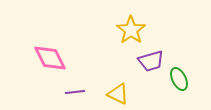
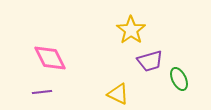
purple trapezoid: moved 1 px left
purple line: moved 33 px left
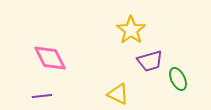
green ellipse: moved 1 px left
purple line: moved 4 px down
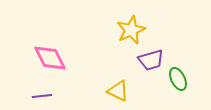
yellow star: rotated 12 degrees clockwise
purple trapezoid: moved 1 px right, 1 px up
yellow triangle: moved 3 px up
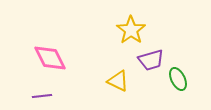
yellow star: rotated 12 degrees counterclockwise
yellow triangle: moved 10 px up
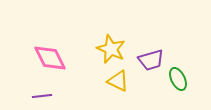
yellow star: moved 20 px left, 19 px down; rotated 12 degrees counterclockwise
